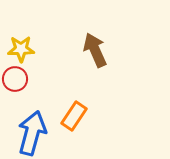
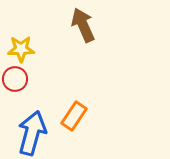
brown arrow: moved 12 px left, 25 px up
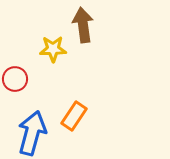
brown arrow: rotated 16 degrees clockwise
yellow star: moved 32 px right
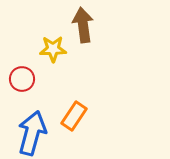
red circle: moved 7 px right
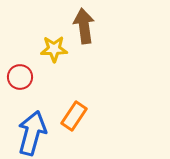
brown arrow: moved 1 px right, 1 px down
yellow star: moved 1 px right
red circle: moved 2 px left, 2 px up
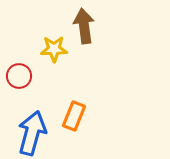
red circle: moved 1 px left, 1 px up
orange rectangle: rotated 12 degrees counterclockwise
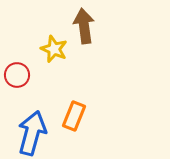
yellow star: rotated 24 degrees clockwise
red circle: moved 2 px left, 1 px up
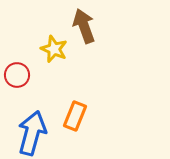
brown arrow: rotated 12 degrees counterclockwise
orange rectangle: moved 1 px right
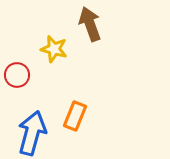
brown arrow: moved 6 px right, 2 px up
yellow star: rotated 8 degrees counterclockwise
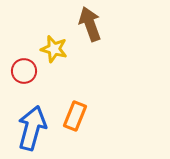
red circle: moved 7 px right, 4 px up
blue arrow: moved 5 px up
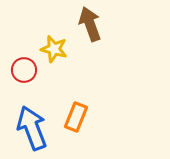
red circle: moved 1 px up
orange rectangle: moved 1 px right, 1 px down
blue arrow: rotated 36 degrees counterclockwise
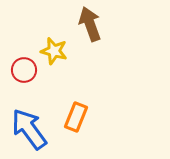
yellow star: moved 2 px down
blue arrow: moved 3 px left, 1 px down; rotated 15 degrees counterclockwise
